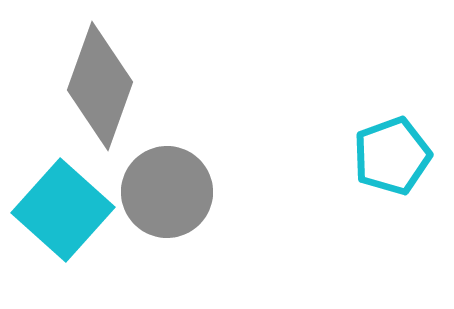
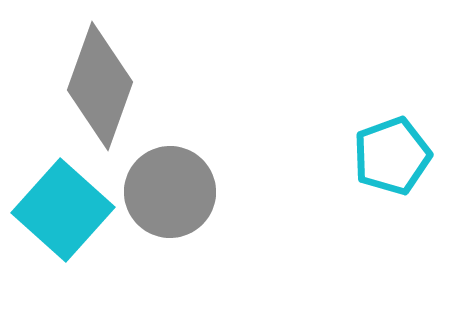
gray circle: moved 3 px right
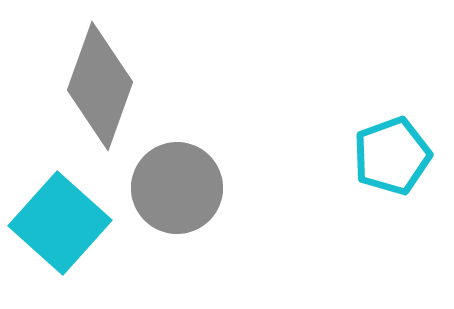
gray circle: moved 7 px right, 4 px up
cyan square: moved 3 px left, 13 px down
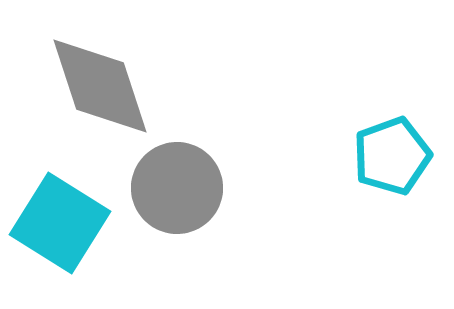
gray diamond: rotated 38 degrees counterclockwise
cyan square: rotated 10 degrees counterclockwise
